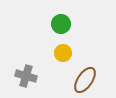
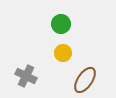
gray cross: rotated 10 degrees clockwise
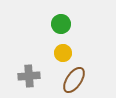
gray cross: moved 3 px right; rotated 30 degrees counterclockwise
brown ellipse: moved 11 px left
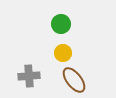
brown ellipse: rotated 72 degrees counterclockwise
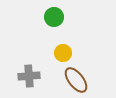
green circle: moved 7 px left, 7 px up
brown ellipse: moved 2 px right
